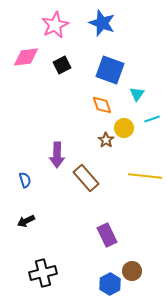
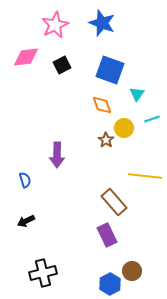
brown rectangle: moved 28 px right, 24 px down
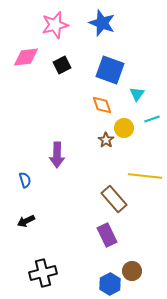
pink star: rotated 12 degrees clockwise
brown rectangle: moved 3 px up
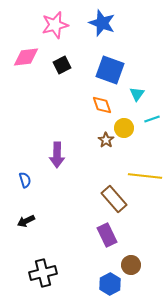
brown circle: moved 1 px left, 6 px up
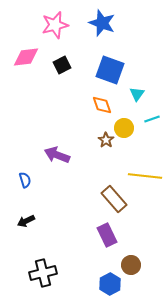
purple arrow: rotated 110 degrees clockwise
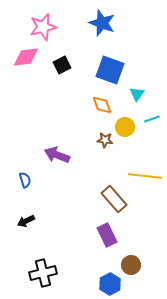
pink star: moved 12 px left, 2 px down
yellow circle: moved 1 px right, 1 px up
brown star: moved 1 px left; rotated 28 degrees counterclockwise
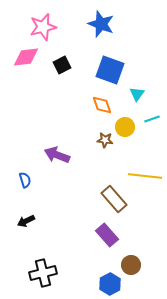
blue star: moved 1 px left, 1 px down
purple rectangle: rotated 15 degrees counterclockwise
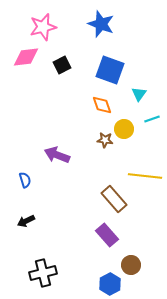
cyan triangle: moved 2 px right
yellow circle: moved 1 px left, 2 px down
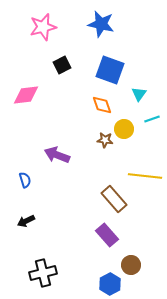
blue star: rotated 8 degrees counterclockwise
pink diamond: moved 38 px down
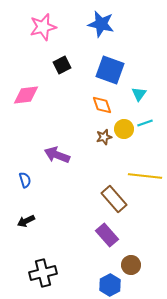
cyan line: moved 7 px left, 4 px down
brown star: moved 1 px left, 3 px up; rotated 21 degrees counterclockwise
blue hexagon: moved 1 px down
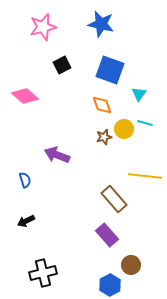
pink diamond: moved 1 px left, 1 px down; rotated 48 degrees clockwise
cyan line: rotated 35 degrees clockwise
